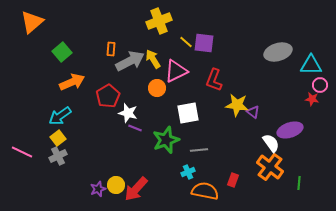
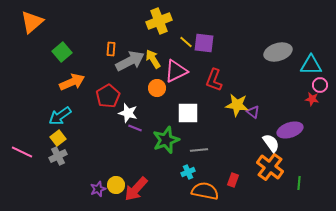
white square: rotated 10 degrees clockwise
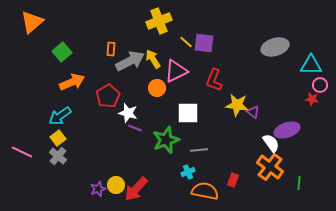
gray ellipse: moved 3 px left, 5 px up
purple ellipse: moved 3 px left
gray cross: rotated 24 degrees counterclockwise
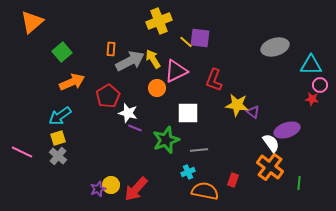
purple square: moved 4 px left, 5 px up
yellow square: rotated 21 degrees clockwise
yellow circle: moved 5 px left
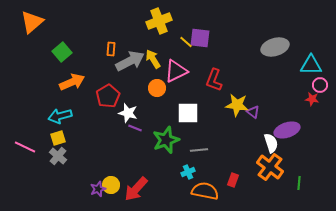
cyan arrow: rotated 20 degrees clockwise
white semicircle: rotated 18 degrees clockwise
pink line: moved 3 px right, 5 px up
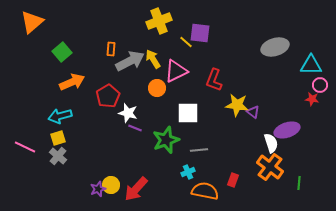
purple square: moved 5 px up
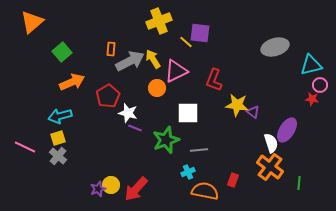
cyan triangle: rotated 15 degrees counterclockwise
purple ellipse: rotated 40 degrees counterclockwise
